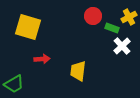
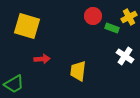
yellow square: moved 1 px left, 1 px up
white cross: moved 3 px right, 10 px down; rotated 12 degrees counterclockwise
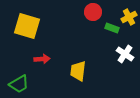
red circle: moved 4 px up
white cross: moved 2 px up
green trapezoid: moved 5 px right
